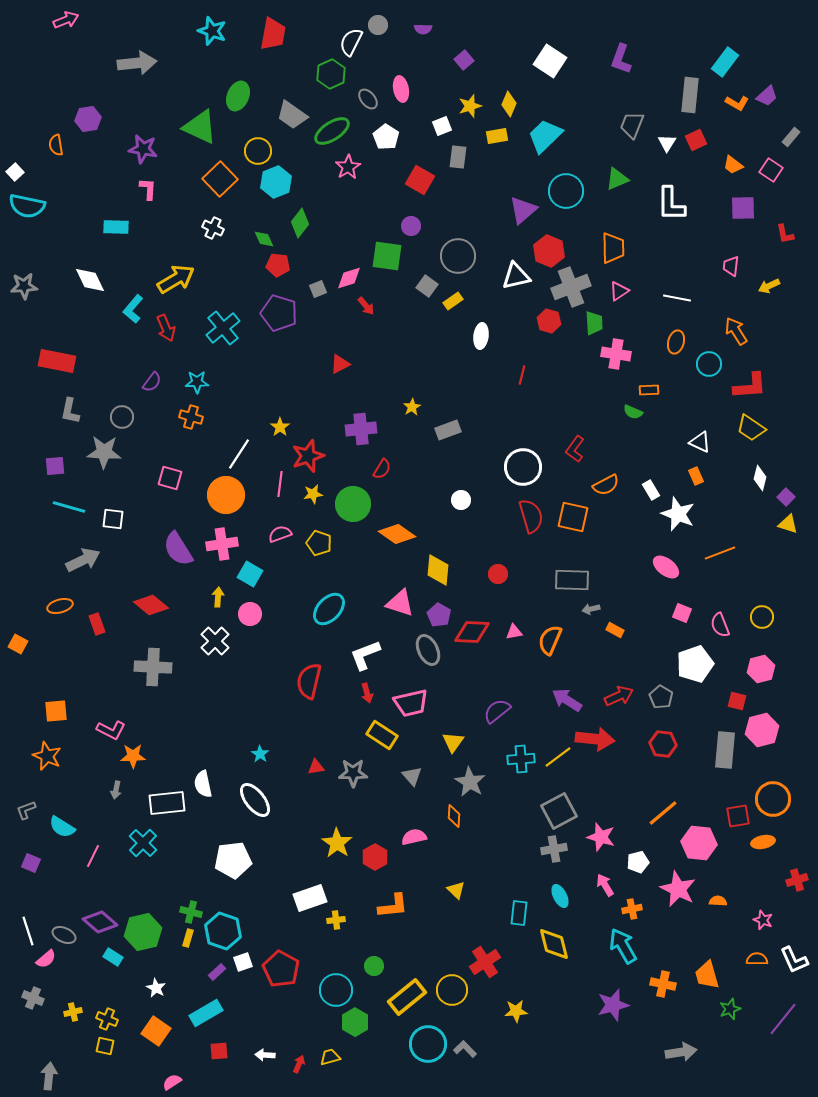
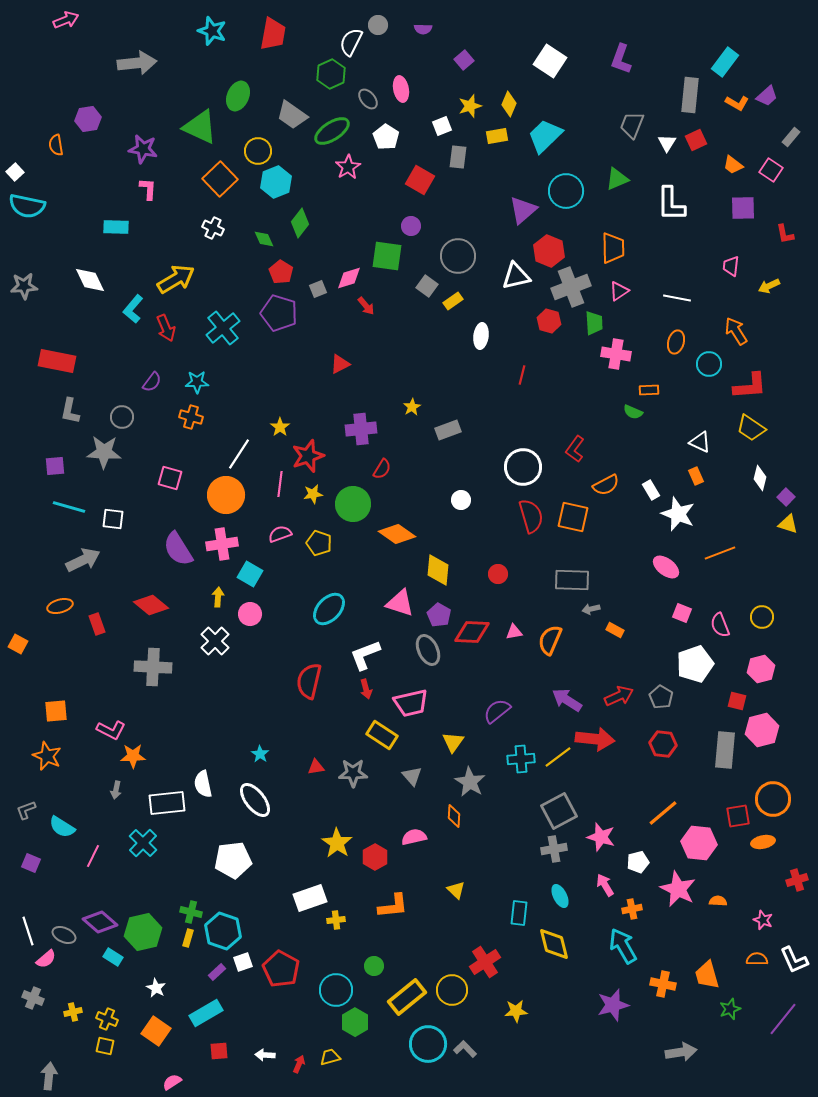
red pentagon at (278, 265): moved 3 px right, 7 px down; rotated 25 degrees clockwise
red arrow at (367, 693): moved 1 px left, 4 px up
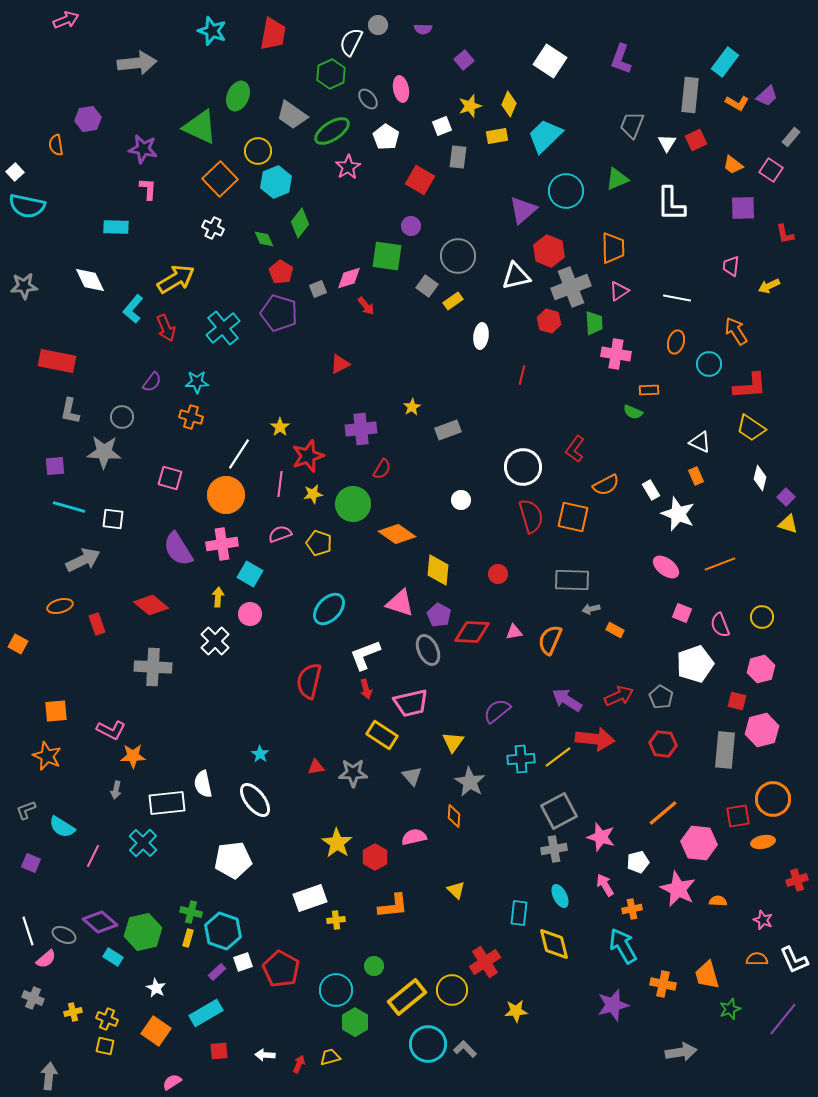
orange line at (720, 553): moved 11 px down
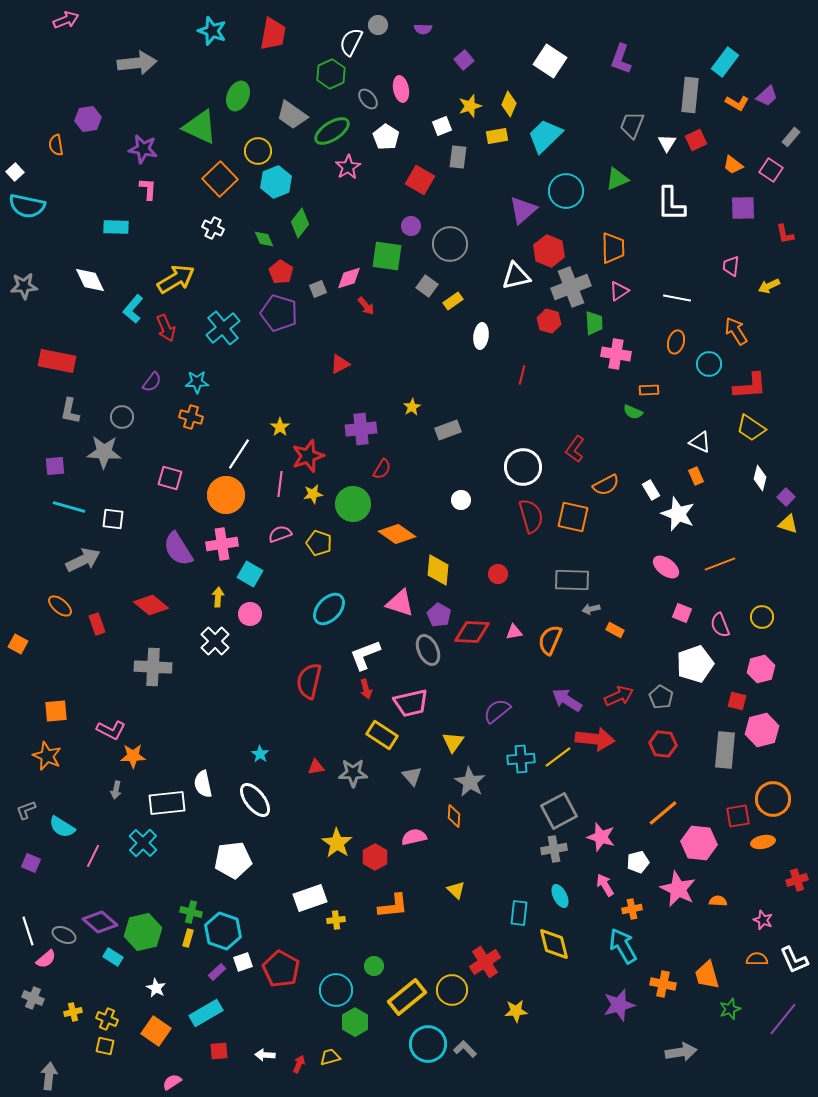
gray circle at (458, 256): moved 8 px left, 12 px up
orange ellipse at (60, 606): rotated 55 degrees clockwise
purple star at (613, 1005): moved 6 px right
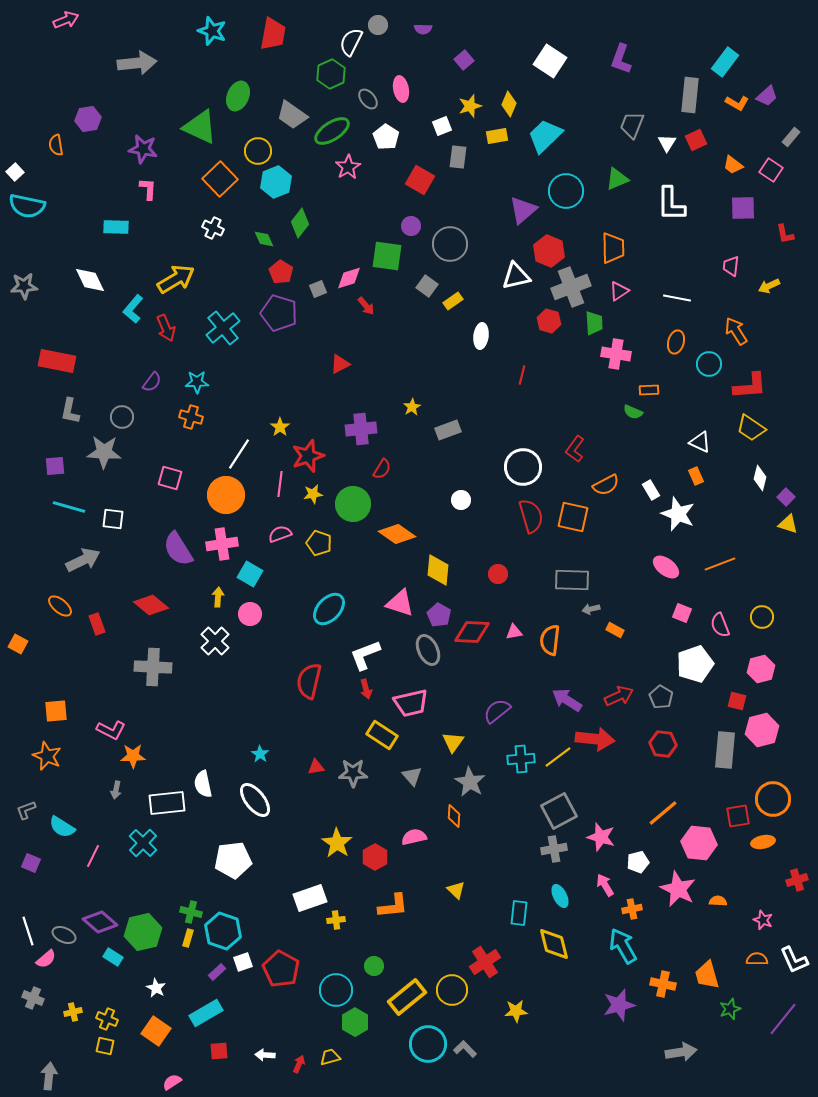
orange semicircle at (550, 640): rotated 16 degrees counterclockwise
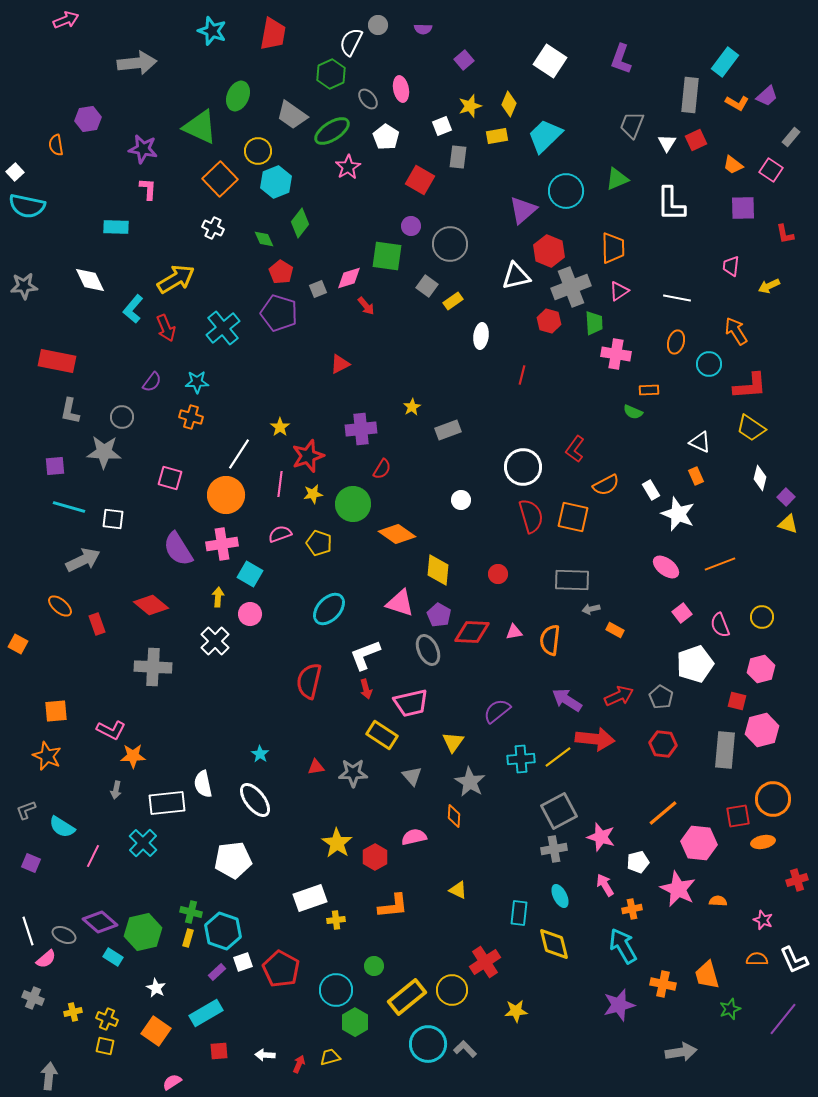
pink square at (682, 613): rotated 30 degrees clockwise
yellow triangle at (456, 890): moved 2 px right; rotated 18 degrees counterclockwise
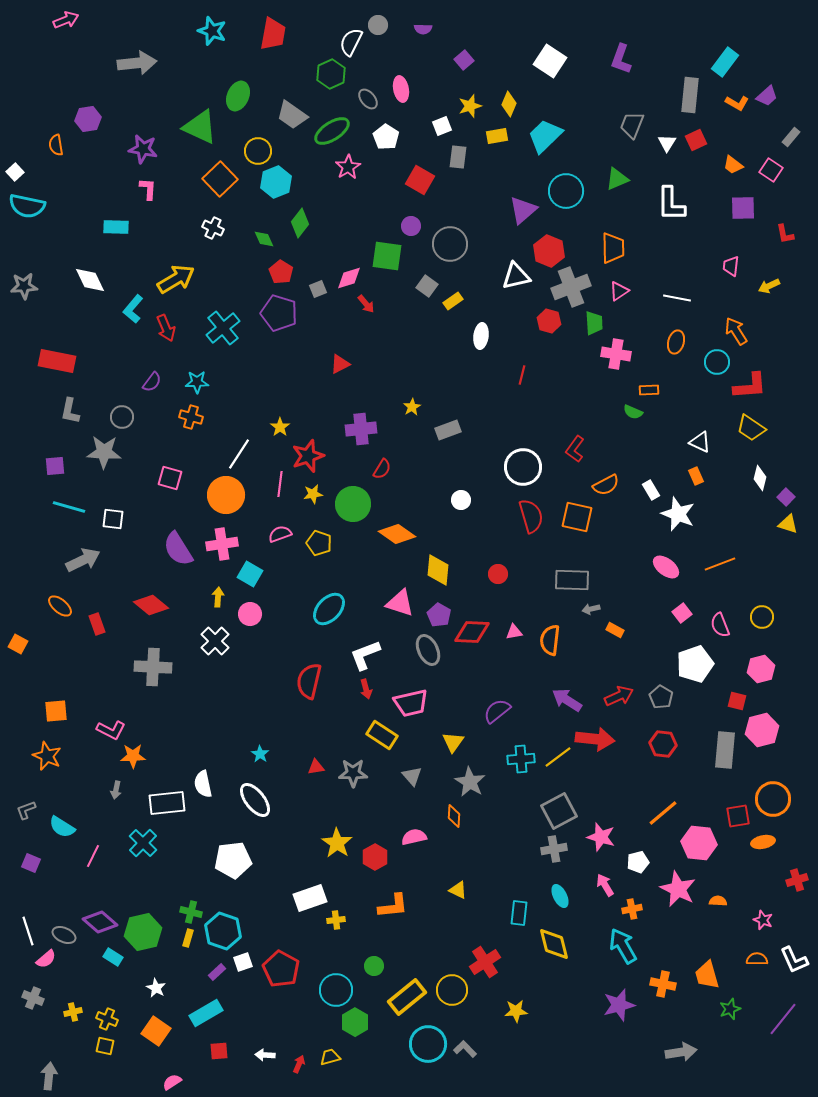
red arrow at (366, 306): moved 2 px up
cyan circle at (709, 364): moved 8 px right, 2 px up
orange square at (573, 517): moved 4 px right
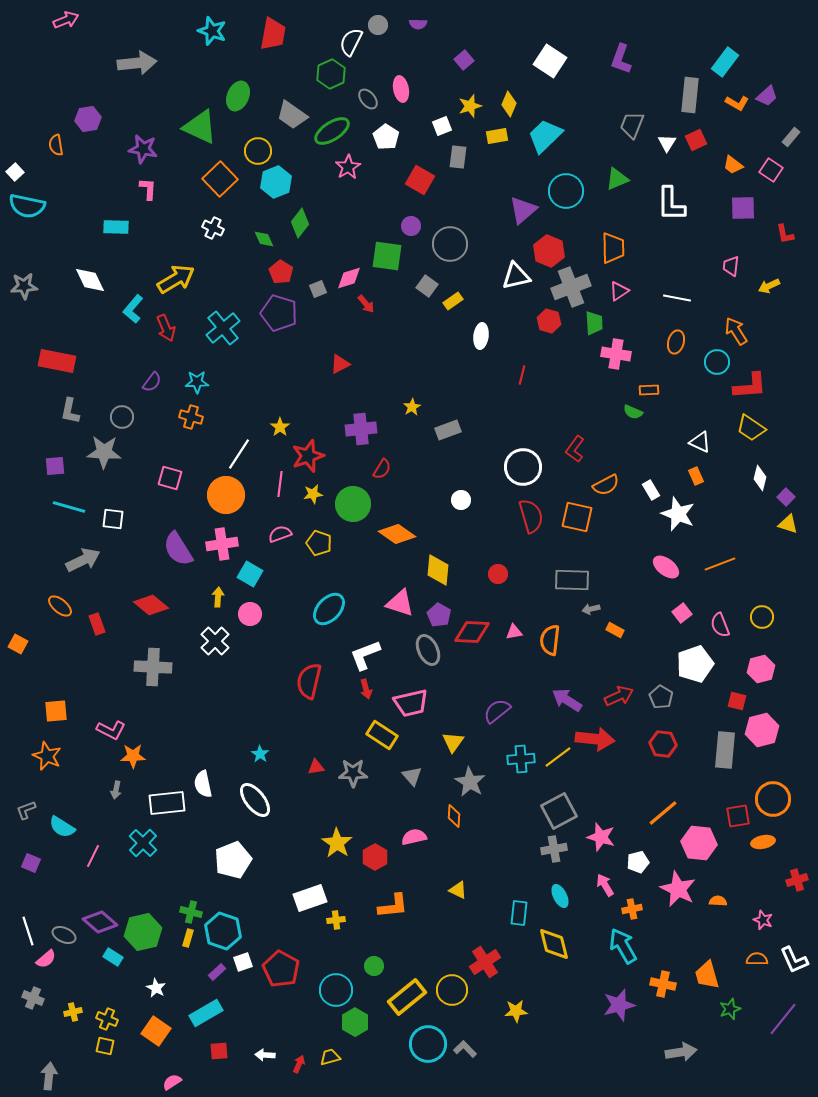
purple semicircle at (423, 29): moved 5 px left, 5 px up
white pentagon at (233, 860): rotated 15 degrees counterclockwise
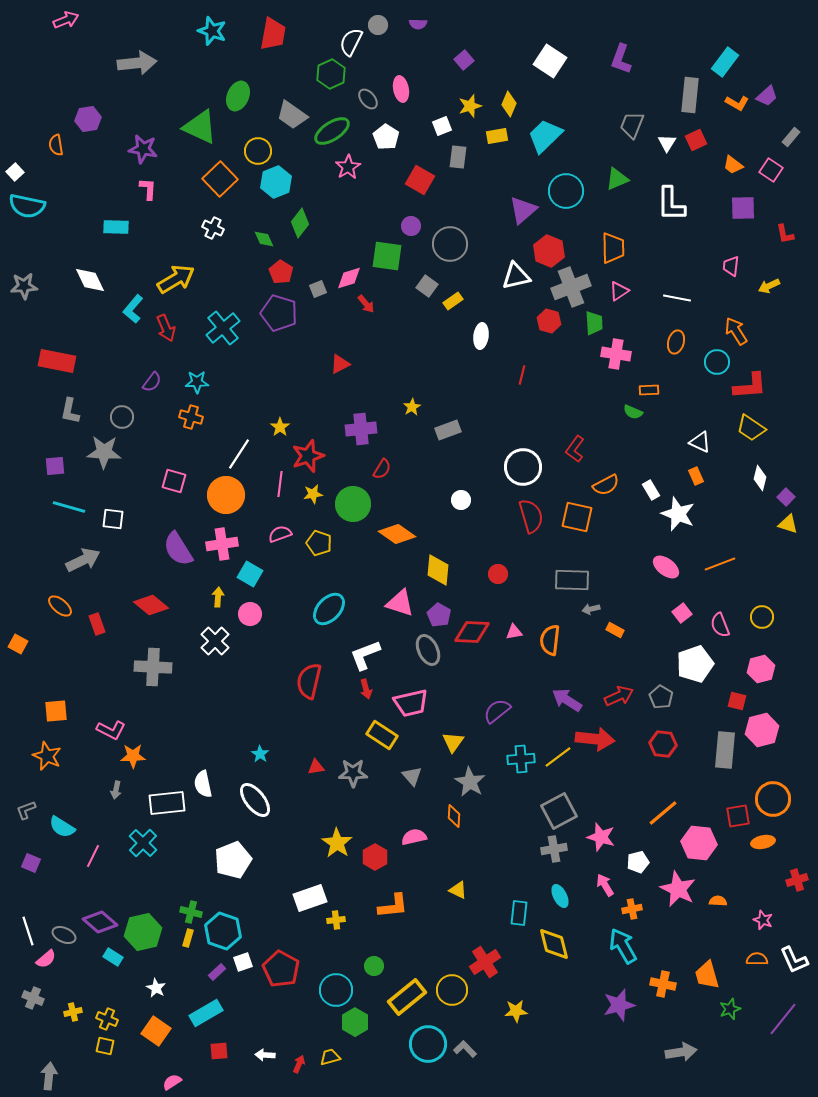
pink square at (170, 478): moved 4 px right, 3 px down
